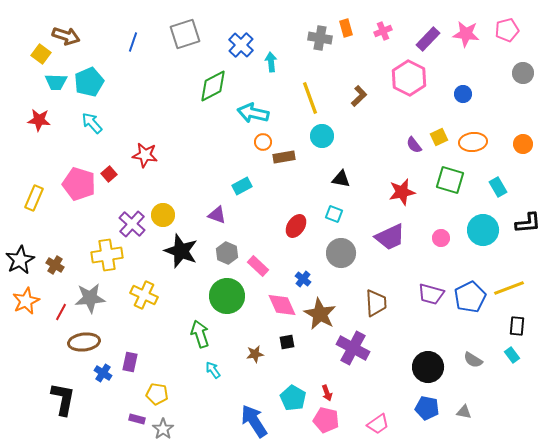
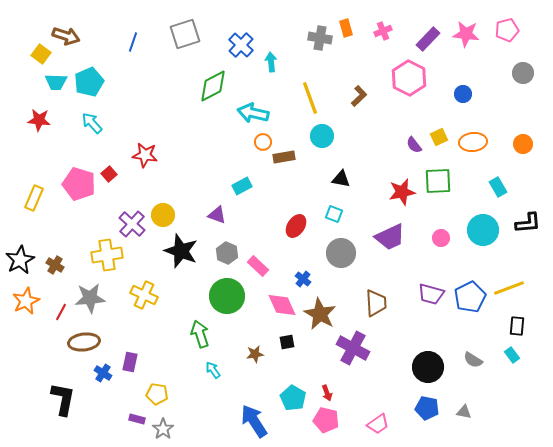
green square at (450, 180): moved 12 px left, 1 px down; rotated 20 degrees counterclockwise
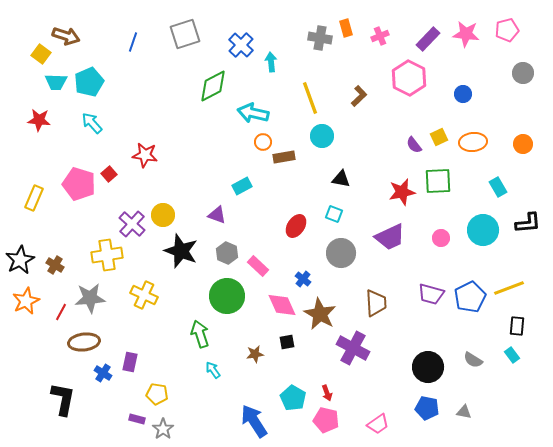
pink cross at (383, 31): moved 3 px left, 5 px down
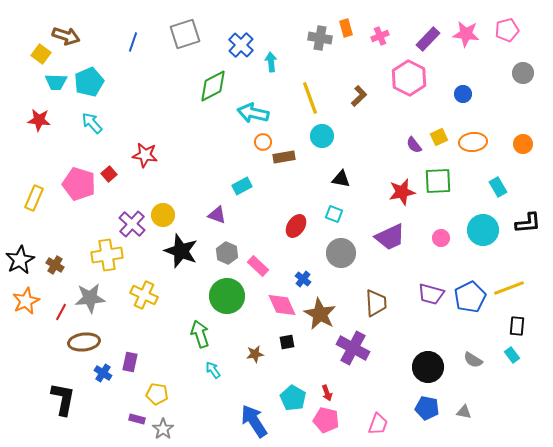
pink trapezoid at (378, 424): rotated 35 degrees counterclockwise
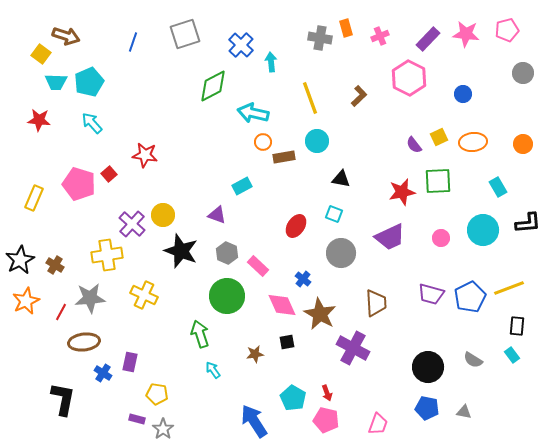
cyan circle at (322, 136): moved 5 px left, 5 px down
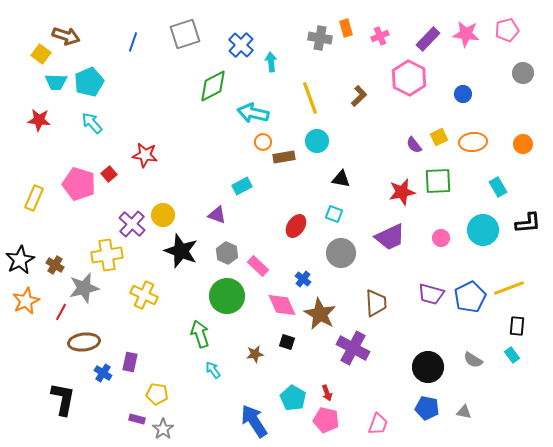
gray star at (90, 298): moved 6 px left, 10 px up; rotated 8 degrees counterclockwise
black square at (287, 342): rotated 28 degrees clockwise
